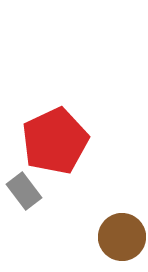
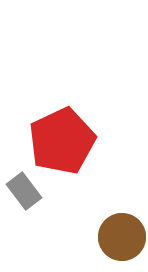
red pentagon: moved 7 px right
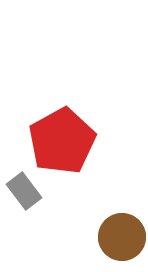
red pentagon: rotated 4 degrees counterclockwise
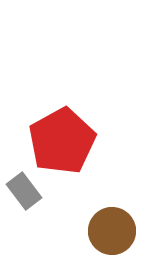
brown circle: moved 10 px left, 6 px up
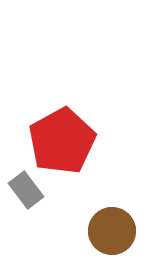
gray rectangle: moved 2 px right, 1 px up
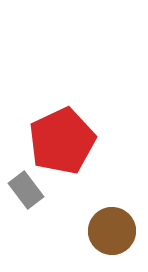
red pentagon: rotated 4 degrees clockwise
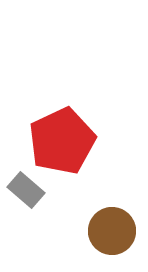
gray rectangle: rotated 12 degrees counterclockwise
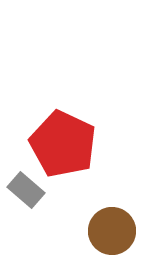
red pentagon: moved 1 px right, 3 px down; rotated 22 degrees counterclockwise
